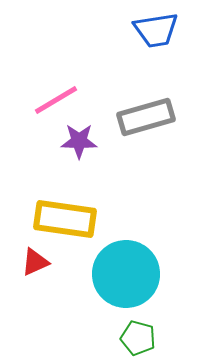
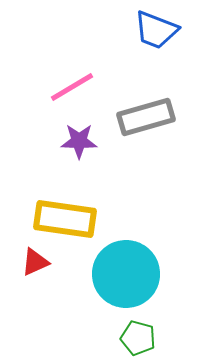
blue trapezoid: rotated 30 degrees clockwise
pink line: moved 16 px right, 13 px up
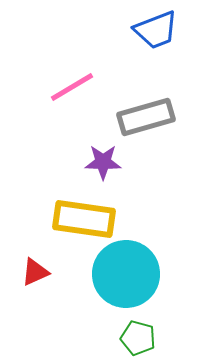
blue trapezoid: rotated 42 degrees counterclockwise
purple star: moved 24 px right, 21 px down
yellow rectangle: moved 19 px right
red triangle: moved 10 px down
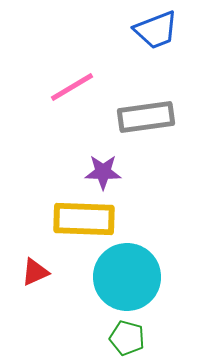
gray rectangle: rotated 8 degrees clockwise
purple star: moved 10 px down
yellow rectangle: rotated 6 degrees counterclockwise
cyan circle: moved 1 px right, 3 px down
green pentagon: moved 11 px left
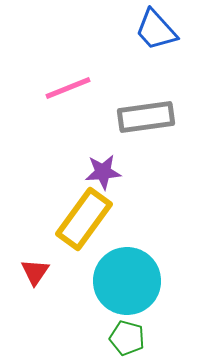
blue trapezoid: rotated 69 degrees clockwise
pink line: moved 4 px left, 1 px down; rotated 9 degrees clockwise
purple star: rotated 6 degrees counterclockwise
yellow rectangle: rotated 56 degrees counterclockwise
red triangle: rotated 32 degrees counterclockwise
cyan circle: moved 4 px down
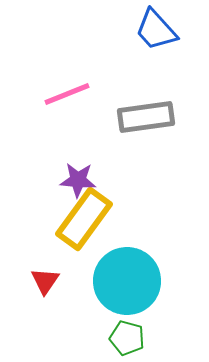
pink line: moved 1 px left, 6 px down
purple star: moved 25 px left, 8 px down; rotated 9 degrees clockwise
red triangle: moved 10 px right, 9 px down
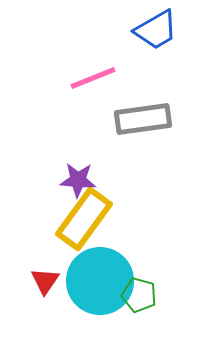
blue trapezoid: rotated 78 degrees counterclockwise
pink line: moved 26 px right, 16 px up
gray rectangle: moved 3 px left, 2 px down
cyan circle: moved 27 px left
green pentagon: moved 12 px right, 43 px up
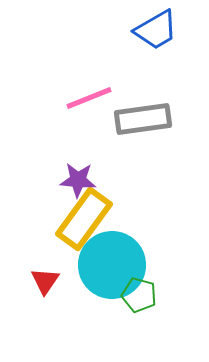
pink line: moved 4 px left, 20 px down
cyan circle: moved 12 px right, 16 px up
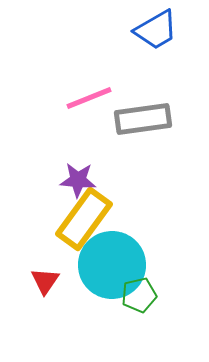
green pentagon: rotated 28 degrees counterclockwise
